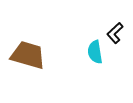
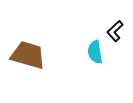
black L-shape: moved 2 px up
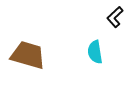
black L-shape: moved 14 px up
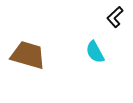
cyan semicircle: rotated 20 degrees counterclockwise
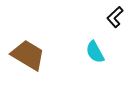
brown trapezoid: rotated 15 degrees clockwise
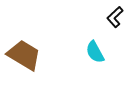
brown trapezoid: moved 4 px left
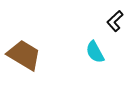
black L-shape: moved 4 px down
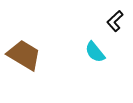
cyan semicircle: rotated 10 degrees counterclockwise
